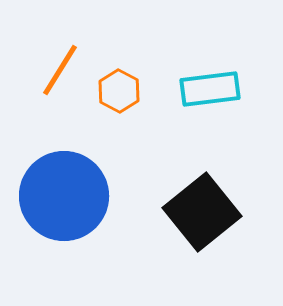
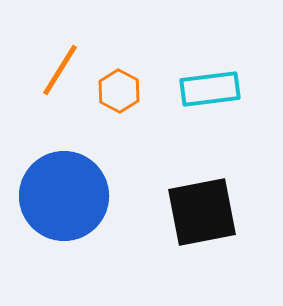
black square: rotated 28 degrees clockwise
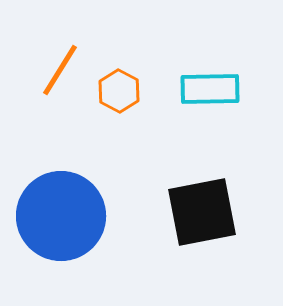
cyan rectangle: rotated 6 degrees clockwise
blue circle: moved 3 px left, 20 px down
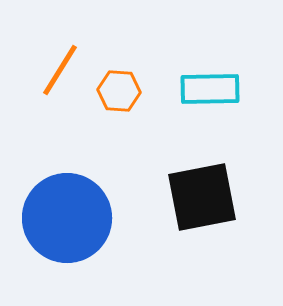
orange hexagon: rotated 24 degrees counterclockwise
black square: moved 15 px up
blue circle: moved 6 px right, 2 px down
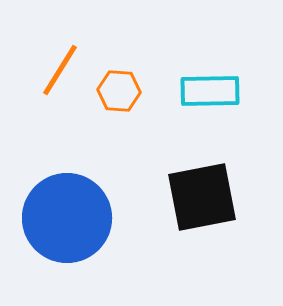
cyan rectangle: moved 2 px down
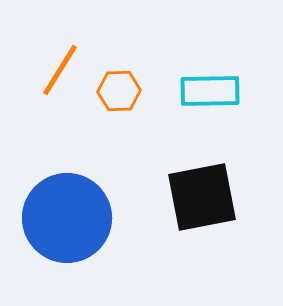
orange hexagon: rotated 6 degrees counterclockwise
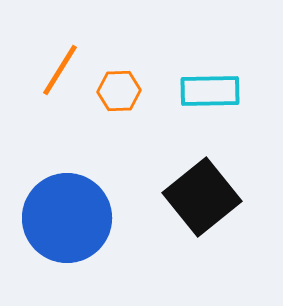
black square: rotated 28 degrees counterclockwise
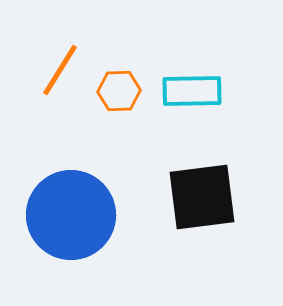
cyan rectangle: moved 18 px left
black square: rotated 32 degrees clockwise
blue circle: moved 4 px right, 3 px up
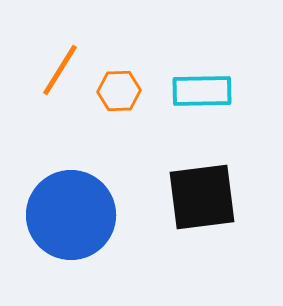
cyan rectangle: moved 10 px right
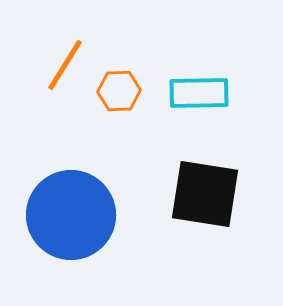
orange line: moved 5 px right, 5 px up
cyan rectangle: moved 3 px left, 2 px down
black square: moved 3 px right, 3 px up; rotated 16 degrees clockwise
